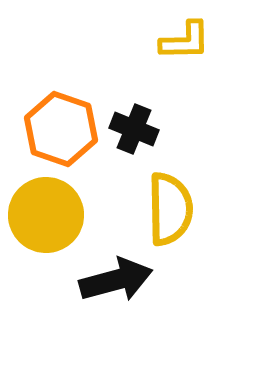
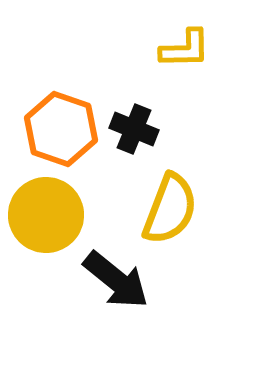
yellow L-shape: moved 8 px down
yellow semicircle: rotated 22 degrees clockwise
black arrow: rotated 54 degrees clockwise
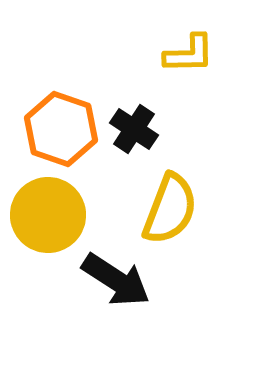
yellow L-shape: moved 4 px right, 5 px down
black cross: rotated 12 degrees clockwise
yellow circle: moved 2 px right
black arrow: rotated 6 degrees counterclockwise
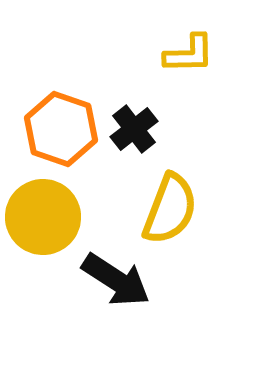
black cross: rotated 18 degrees clockwise
yellow circle: moved 5 px left, 2 px down
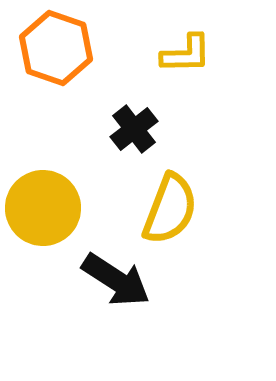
yellow L-shape: moved 3 px left
orange hexagon: moved 5 px left, 81 px up
yellow circle: moved 9 px up
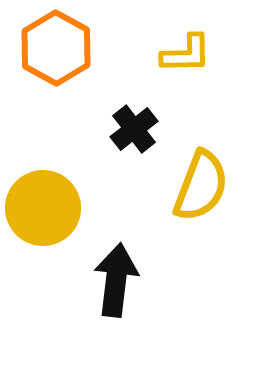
orange hexagon: rotated 10 degrees clockwise
yellow semicircle: moved 31 px right, 23 px up
black arrow: rotated 116 degrees counterclockwise
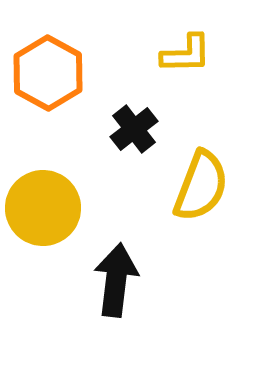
orange hexagon: moved 8 px left, 25 px down
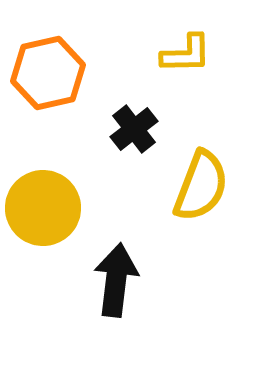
orange hexagon: rotated 18 degrees clockwise
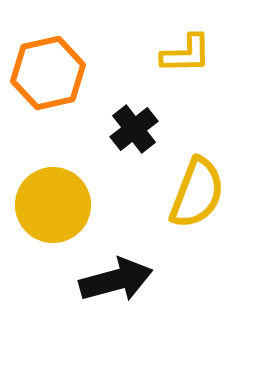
yellow semicircle: moved 4 px left, 7 px down
yellow circle: moved 10 px right, 3 px up
black arrow: rotated 68 degrees clockwise
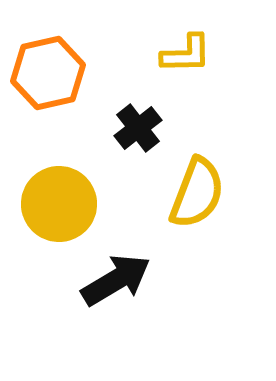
black cross: moved 4 px right, 1 px up
yellow circle: moved 6 px right, 1 px up
black arrow: rotated 16 degrees counterclockwise
